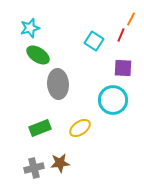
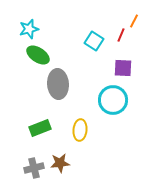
orange line: moved 3 px right, 2 px down
cyan star: moved 1 px left, 1 px down
yellow ellipse: moved 2 px down; rotated 50 degrees counterclockwise
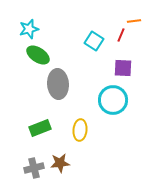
orange line: rotated 56 degrees clockwise
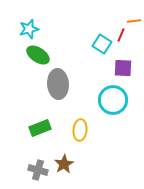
cyan square: moved 8 px right, 3 px down
brown star: moved 4 px right, 1 px down; rotated 24 degrees counterclockwise
gray cross: moved 4 px right, 2 px down; rotated 30 degrees clockwise
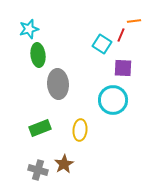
green ellipse: rotated 50 degrees clockwise
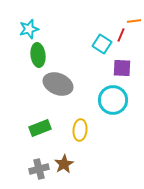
purple square: moved 1 px left
gray ellipse: rotated 64 degrees counterclockwise
gray cross: moved 1 px right, 1 px up; rotated 30 degrees counterclockwise
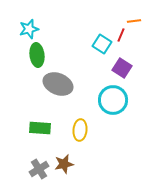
green ellipse: moved 1 px left
purple square: rotated 30 degrees clockwise
green rectangle: rotated 25 degrees clockwise
brown star: rotated 18 degrees clockwise
gray cross: rotated 18 degrees counterclockwise
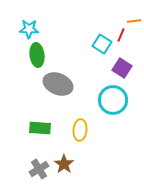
cyan star: rotated 18 degrees clockwise
brown star: rotated 24 degrees counterclockwise
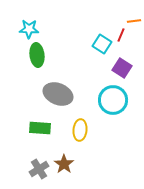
gray ellipse: moved 10 px down
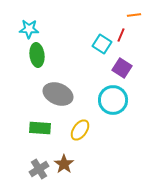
orange line: moved 6 px up
yellow ellipse: rotated 30 degrees clockwise
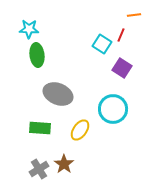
cyan circle: moved 9 px down
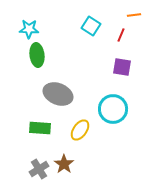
cyan square: moved 11 px left, 18 px up
purple square: moved 1 px up; rotated 24 degrees counterclockwise
